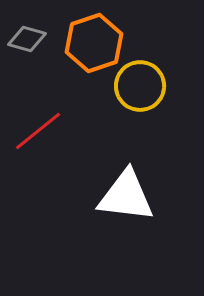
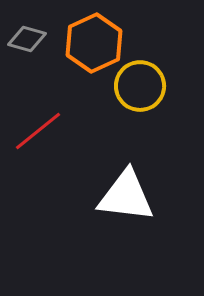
orange hexagon: rotated 6 degrees counterclockwise
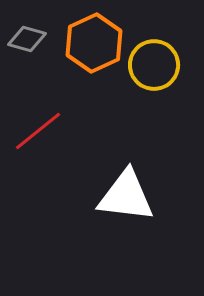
yellow circle: moved 14 px right, 21 px up
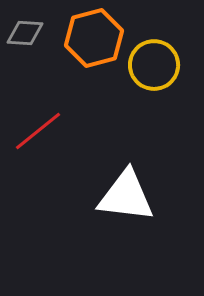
gray diamond: moved 2 px left, 6 px up; rotated 12 degrees counterclockwise
orange hexagon: moved 5 px up; rotated 10 degrees clockwise
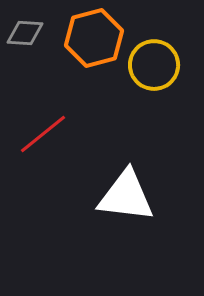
red line: moved 5 px right, 3 px down
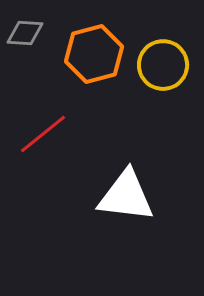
orange hexagon: moved 16 px down
yellow circle: moved 9 px right
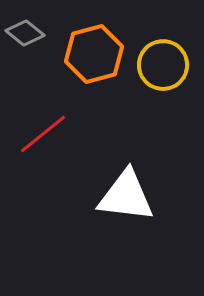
gray diamond: rotated 36 degrees clockwise
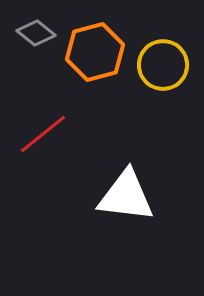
gray diamond: moved 11 px right
orange hexagon: moved 1 px right, 2 px up
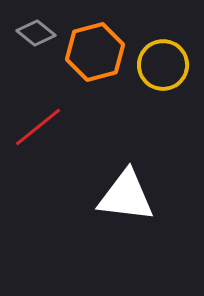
red line: moved 5 px left, 7 px up
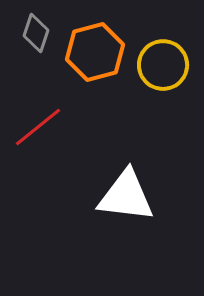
gray diamond: rotated 69 degrees clockwise
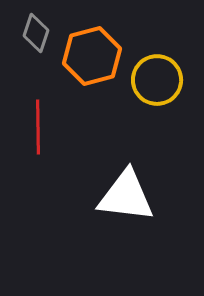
orange hexagon: moved 3 px left, 4 px down
yellow circle: moved 6 px left, 15 px down
red line: rotated 52 degrees counterclockwise
